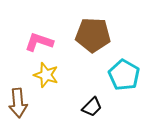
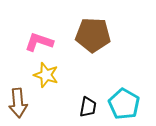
cyan pentagon: moved 29 px down
black trapezoid: moved 4 px left; rotated 35 degrees counterclockwise
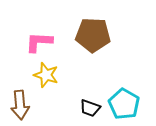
pink L-shape: rotated 16 degrees counterclockwise
brown arrow: moved 2 px right, 2 px down
black trapezoid: moved 2 px right, 1 px down; rotated 100 degrees clockwise
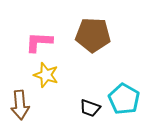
cyan pentagon: moved 5 px up
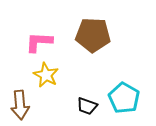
yellow star: rotated 10 degrees clockwise
cyan pentagon: moved 1 px up
black trapezoid: moved 3 px left, 2 px up
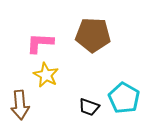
pink L-shape: moved 1 px right, 1 px down
black trapezoid: moved 2 px right, 1 px down
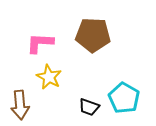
yellow star: moved 3 px right, 2 px down
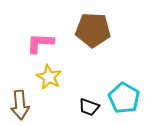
brown pentagon: moved 5 px up
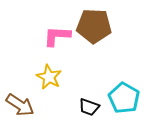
brown pentagon: moved 1 px right, 4 px up
pink L-shape: moved 17 px right, 7 px up
brown arrow: rotated 52 degrees counterclockwise
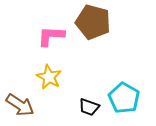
brown pentagon: moved 1 px left, 4 px up; rotated 12 degrees clockwise
pink L-shape: moved 6 px left
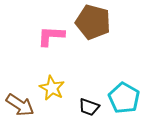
yellow star: moved 3 px right, 11 px down
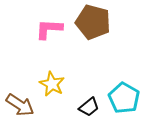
pink L-shape: moved 2 px left, 7 px up
yellow star: moved 4 px up
black trapezoid: rotated 60 degrees counterclockwise
